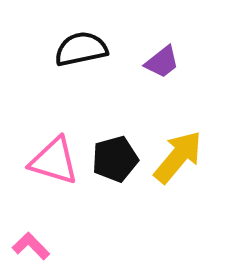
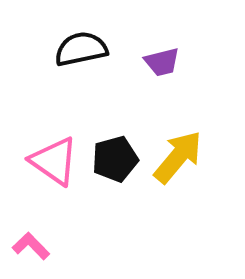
purple trapezoid: rotated 24 degrees clockwise
pink triangle: rotated 18 degrees clockwise
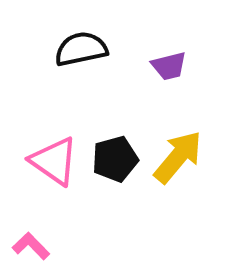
purple trapezoid: moved 7 px right, 4 px down
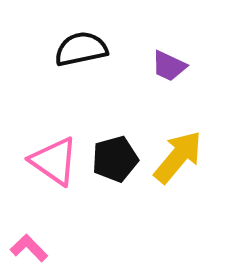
purple trapezoid: rotated 39 degrees clockwise
pink L-shape: moved 2 px left, 2 px down
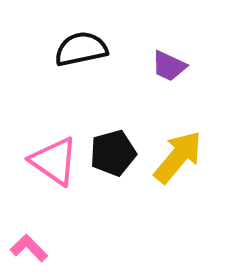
black pentagon: moved 2 px left, 6 px up
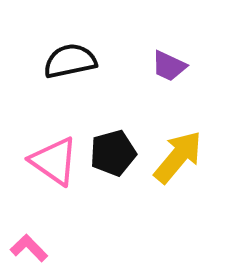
black semicircle: moved 11 px left, 12 px down
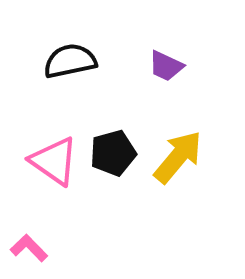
purple trapezoid: moved 3 px left
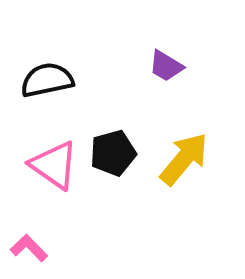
black semicircle: moved 23 px left, 19 px down
purple trapezoid: rotated 6 degrees clockwise
yellow arrow: moved 6 px right, 2 px down
pink triangle: moved 4 px down
